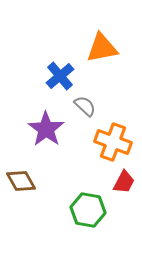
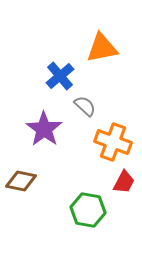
purple star: moved 2 px left
brown diamond: rotated 48 degrees counterclockwise
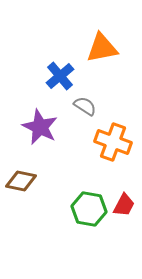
gray semicircle: rotated 10 degrees counterclockwise
purple star: moved 4 px left, 2 px up; rotated 9 degrees counterclockwise
red trapezoid: moved 23 px down
green hexagon: moved 1 px right, 1 px up
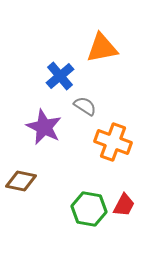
purple star: moved 4 px right
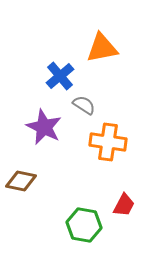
gray semicircle: moved 1 px left, 1 px up
orange cross: moved 5 px left; rotated 12 degrees counterclockwise
green hexagon: moved 5 px left, 16 px down
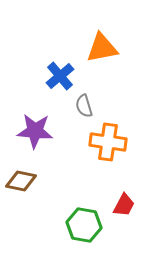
gray semicircle: moved 1 px down; rotated 140 degrees counterclockwise
purple star: moved 9 px left, 4 px down; rotated 21 degrees counterclockwise
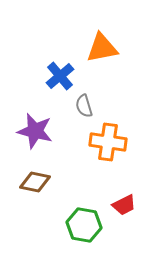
purple star: rotated 9 degrees clockwise
brown diamond: moved 14 px right, 1 px down
red trapezoid: rotated 35 degrees clockwise
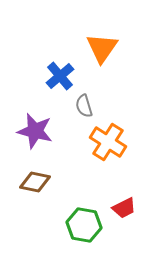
orange triangle: rotated 44 degrees counterclockwise
orange cross: rotated 24 degrees clockwise
red trapezoid: moved 3 px down
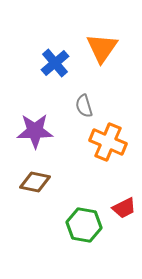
blue cross: moved 5 px left, 13 px up
purple star: rotated 15 degrees counterclockwise
orange cross: rotated 9 degrees counterclockwise
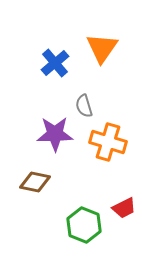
purple star: moved 20 px right, 3 px down
orange cross: rotated 6 degrees counterclockwise
green hexagon: rotated 12 degrees clockwise
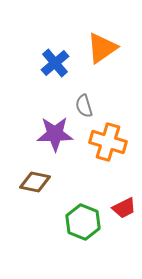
orange triangle: rotated 20 degrees clockwise
green hexagon: moved 1 px left, 3 px up
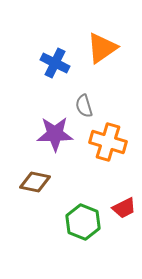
blue cross: rotated 24 degrees counterclockwise
